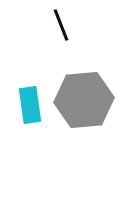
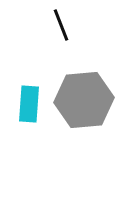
cyan rectangle: moved 1 px left, 1 px up; rotated 12 degrees clockwise
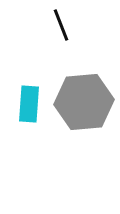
gray hexagon: moved 2 px down
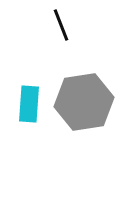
gray hexagon: rotated 4 degrees counterclockwise
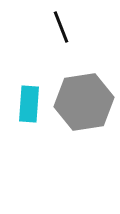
black line: moved 2 px down
